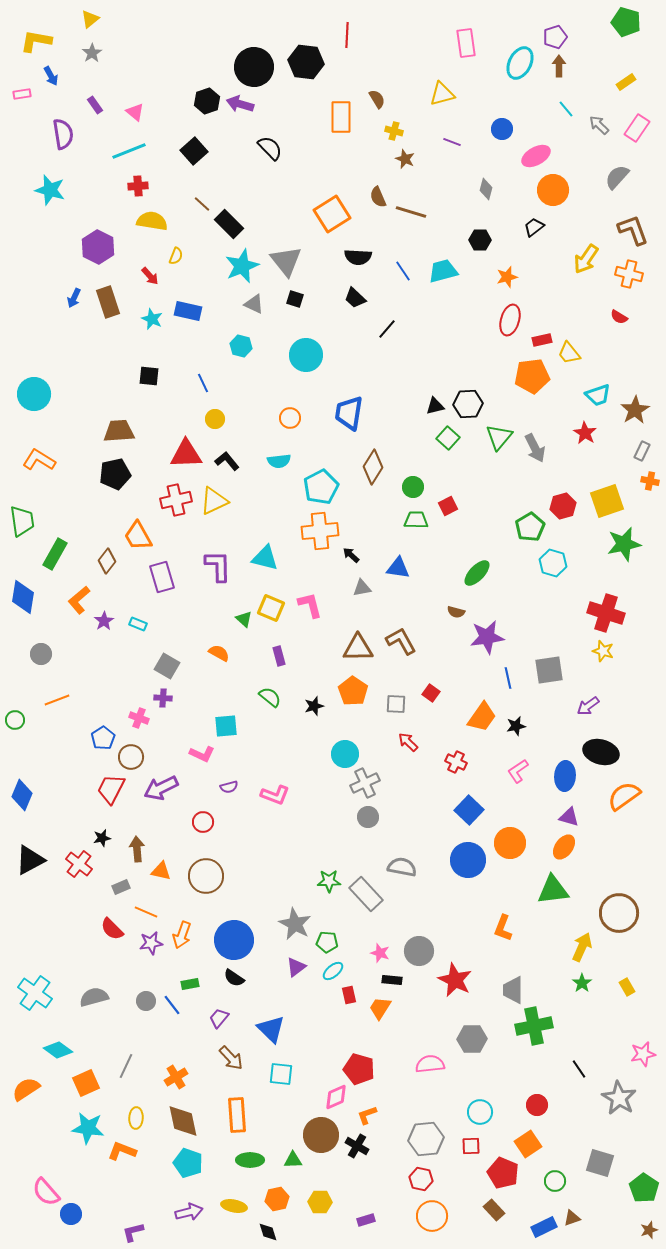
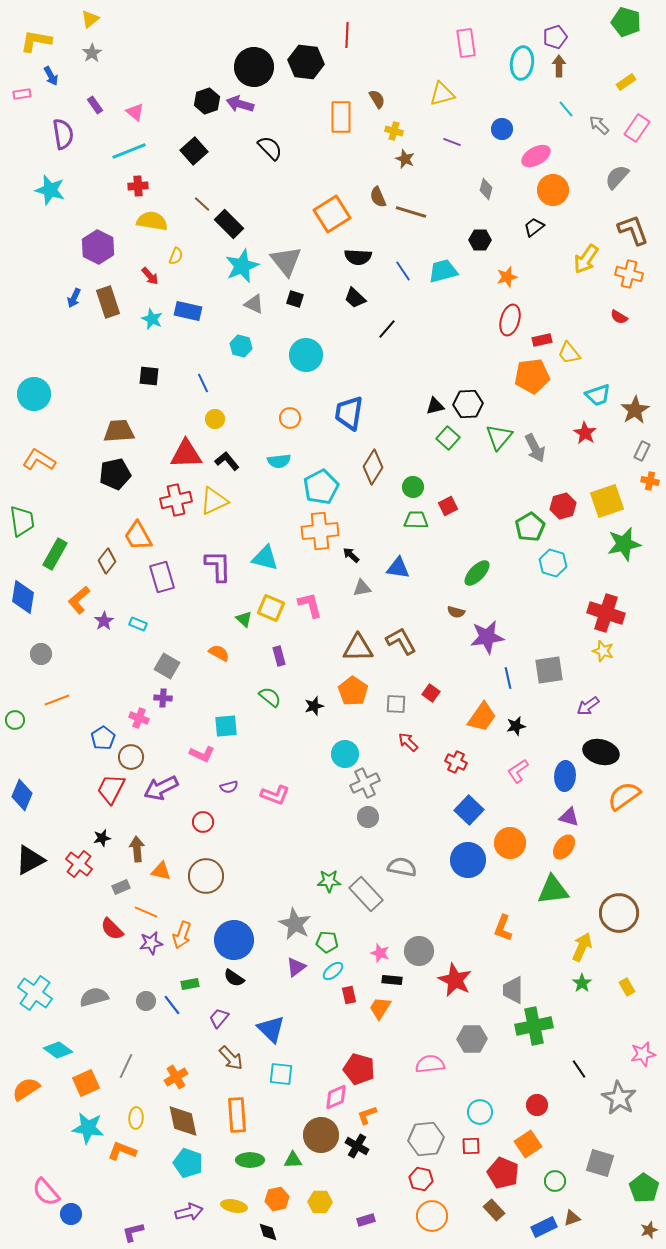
cyan ellipse at (520, 63): moved 2 px right; rotated 20 degrees counterclockwise
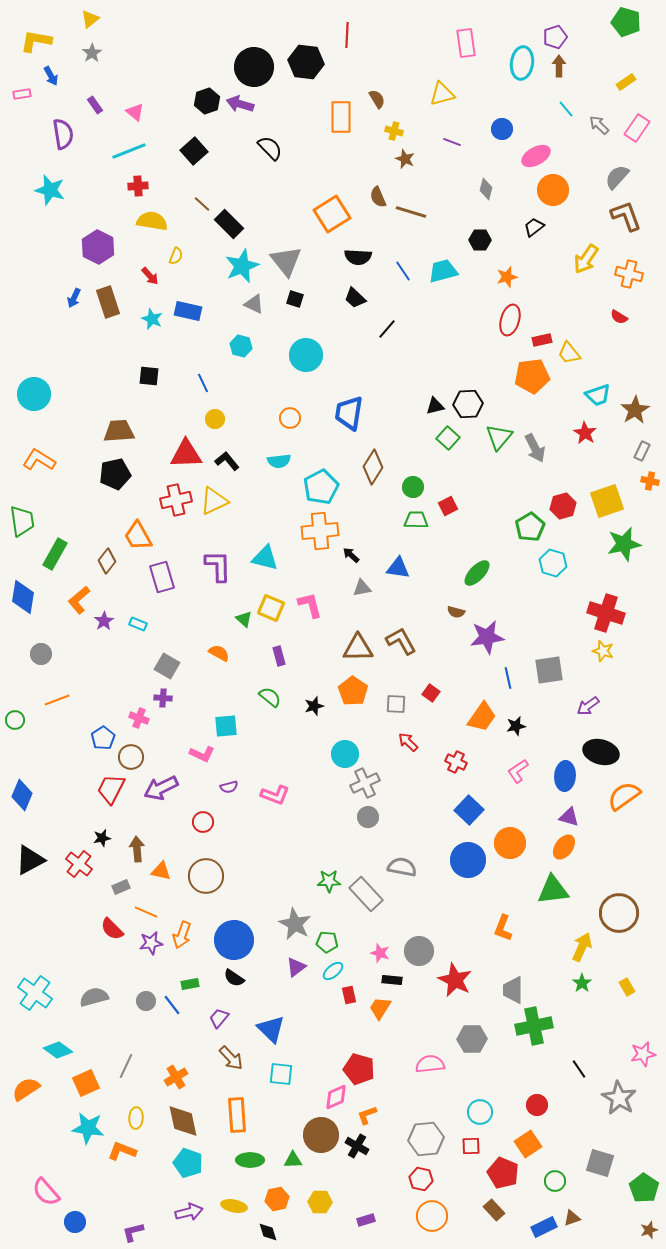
brown L-shape at (633, 230): moved 7 px left, 14 px up
blue circle at (71, 1214): moved 4 px right, 8 px down
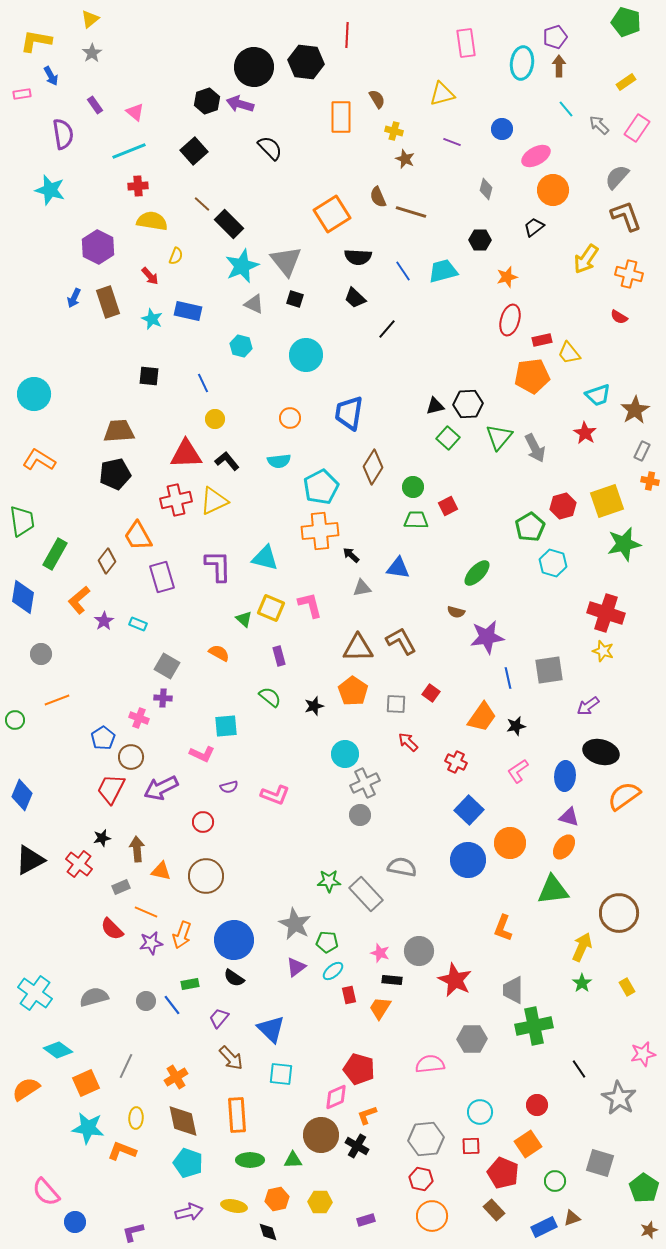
gray circle at (368, 817): moved 8 px left, 2 px up
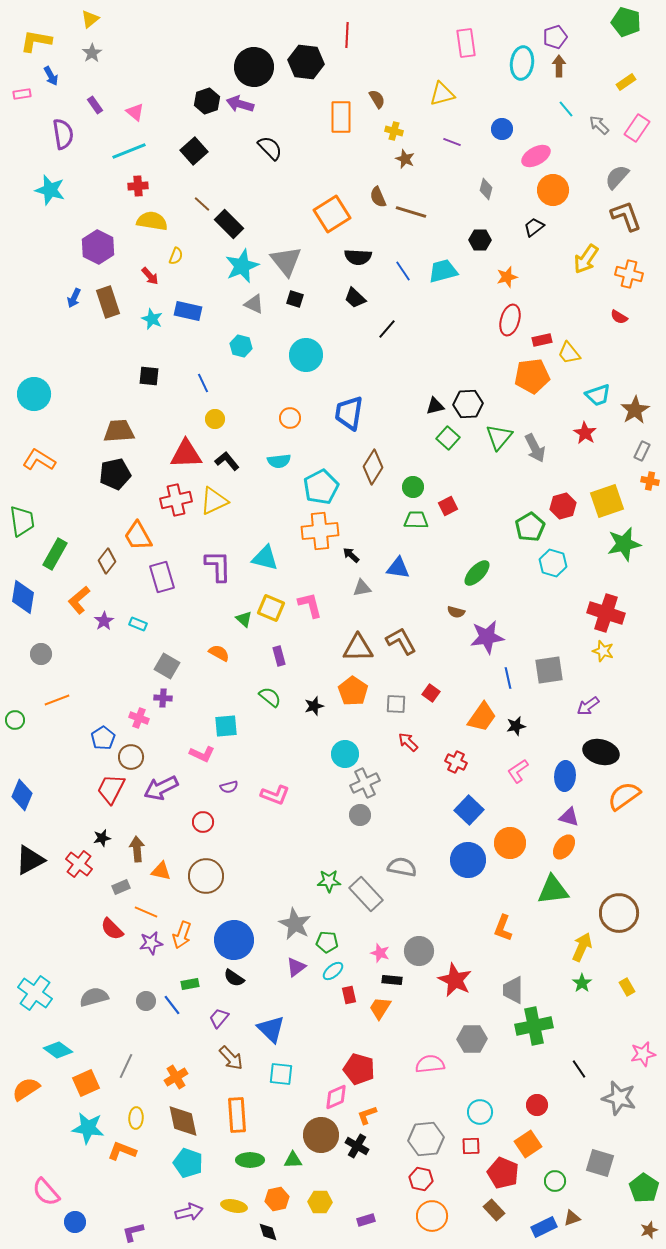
gray star at (619, 1098): rotated 16 degrees counterclockwise
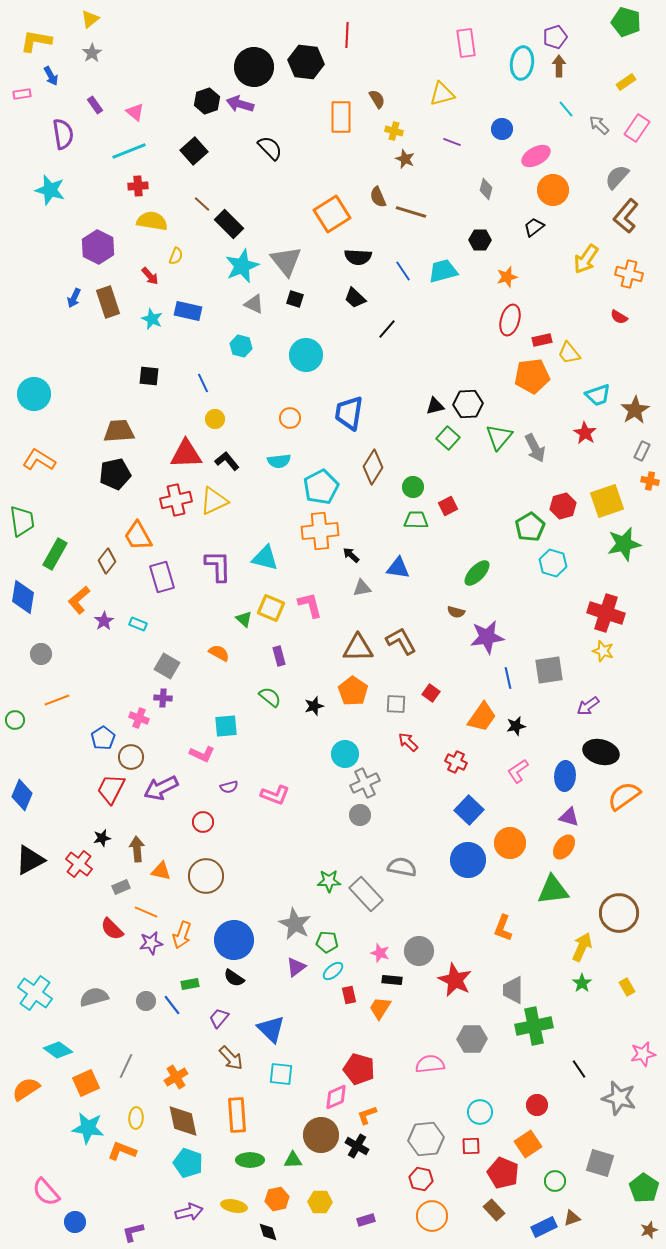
brown L-shape at (626, 216): rotated 120 degrees counterclockwise
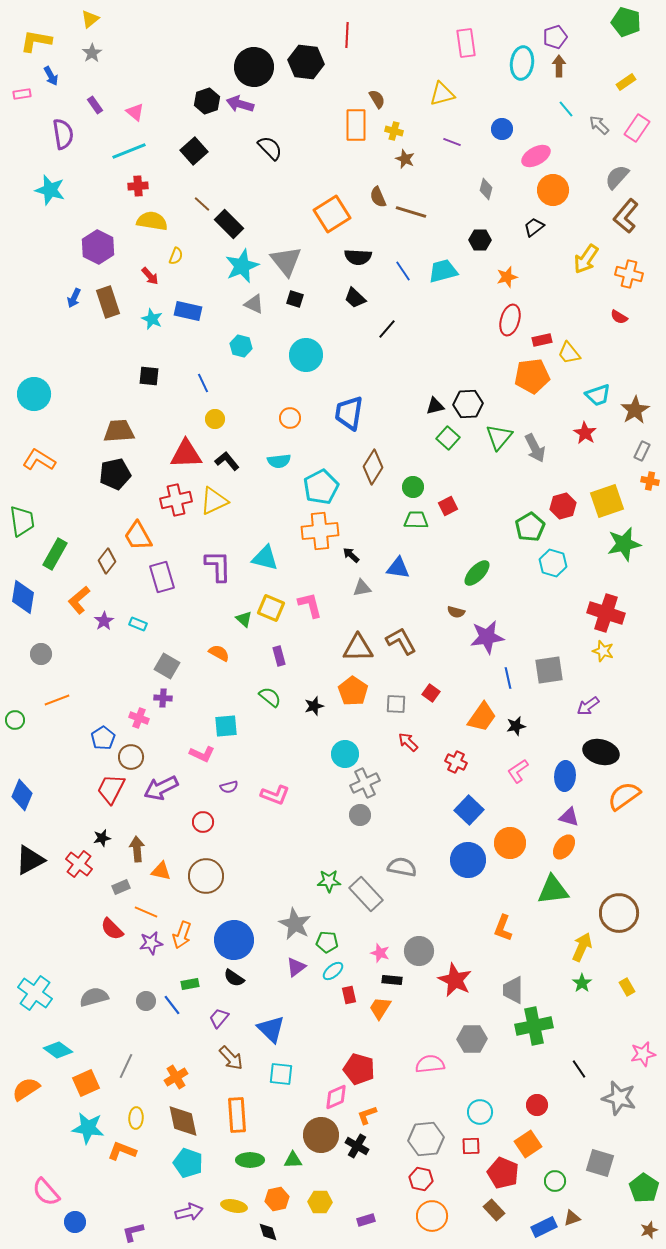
orange rectangle at (341, 117): moved 15 px right, 8 px down
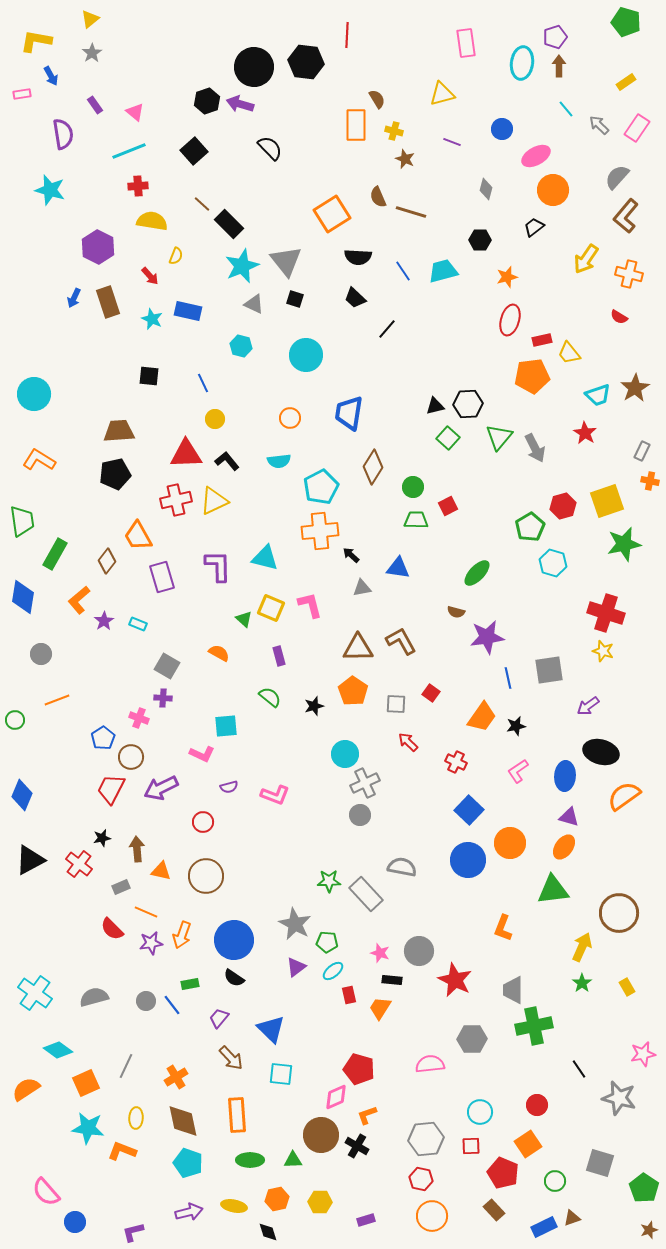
brown star at (635, 410): moved 22 px up
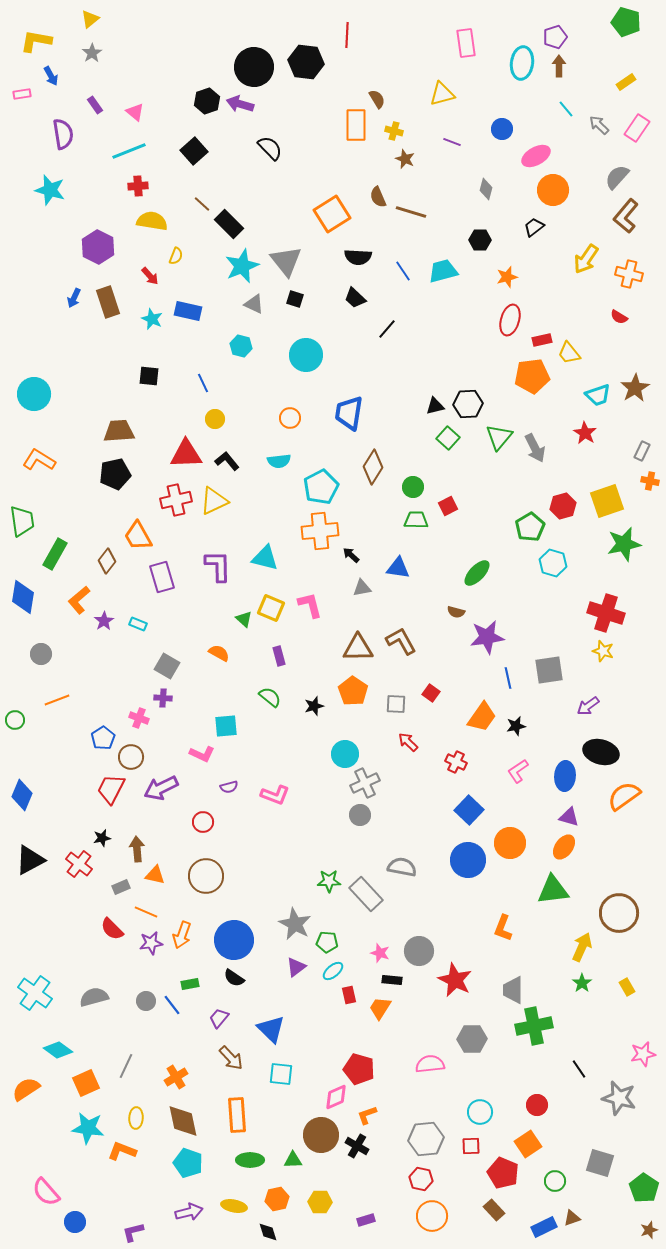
orange triangle at (161, 871): moved 6 px left, 4 px down
